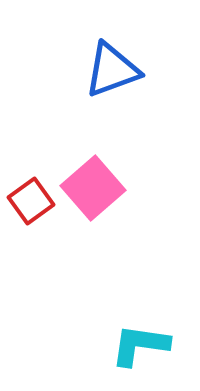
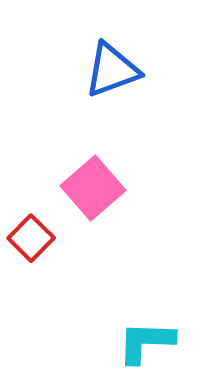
red square: moved 37 px down; rotated 9 degrees counterclockwise
cyan L-shape: moved 6 px right, 3 px up; rotated 6 degrees counterclockwise
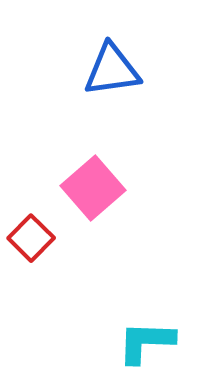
blue triangle: rotated 12 degrees clockwise
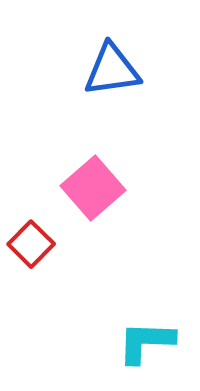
red square: moved 6 px down
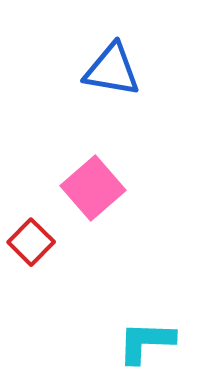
blue triangle: rotated 18 degrees clockwise
red square: moved 2 px up
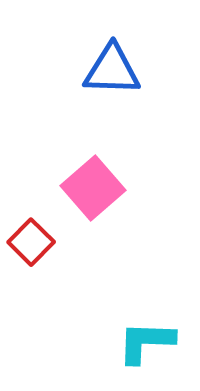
blue triangle: rotated 8 degrees counterclockwise
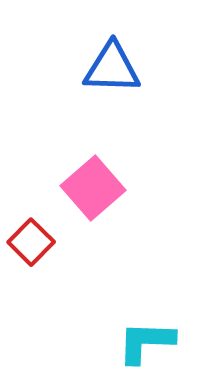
blue triangle: moved 2 px up
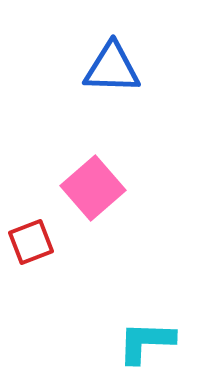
red square: rotated 24 degrees clockwise
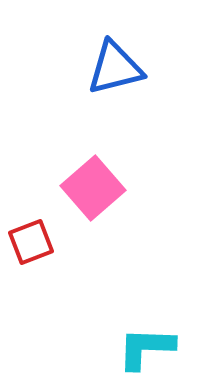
blue triangle: moved 3 px right; rotated 16 degrees counterclockwise
cyan L-shape: moved 6 px down
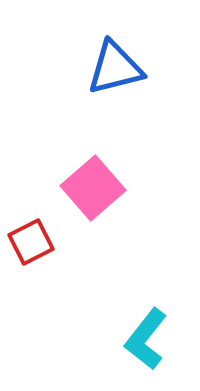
red square: rotated 6 degrees counterclockwise
cyan L-shape: moved 9 px up; rotated 54 degrees counterclockwise
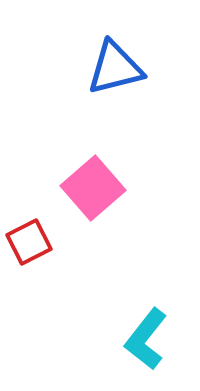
red square: moved 2 px left
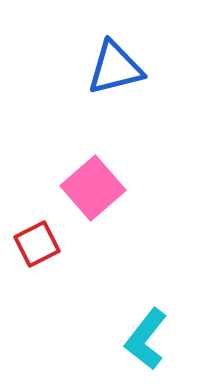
red square: moved 8 px right, 2 px down
